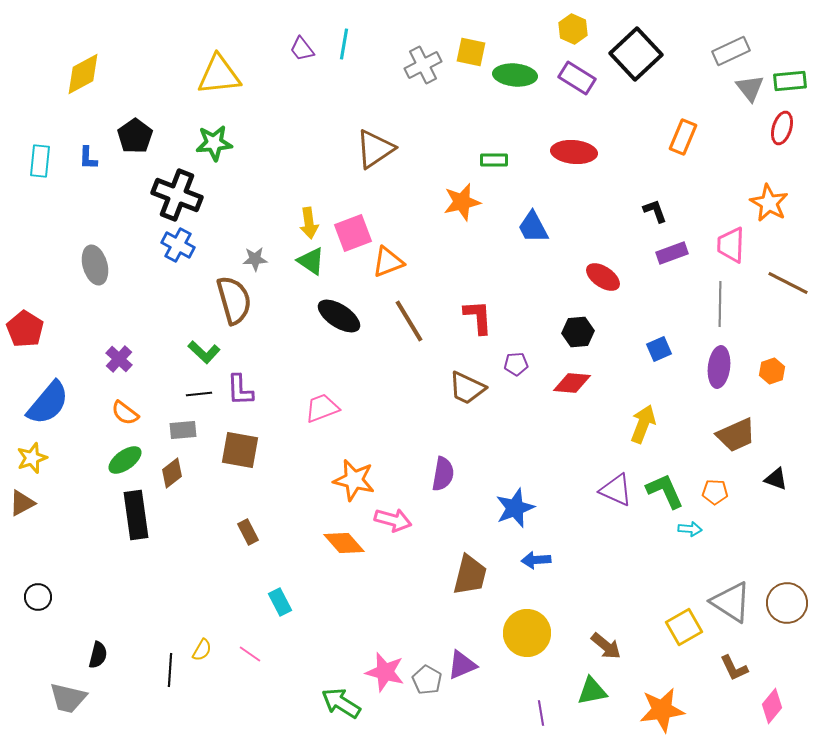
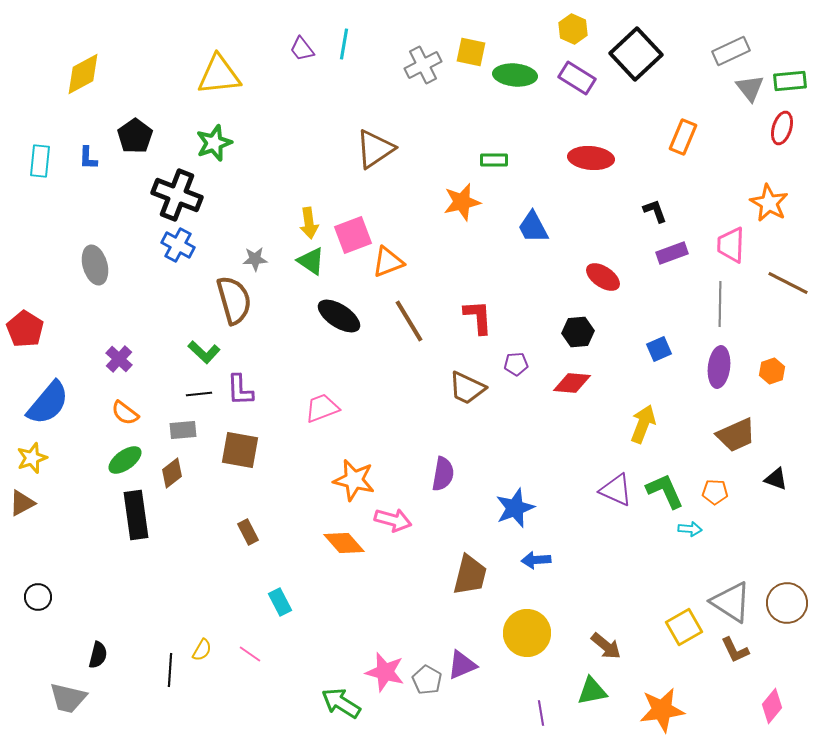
green star at (214, 143): rotated 15 degrees counterclockwise
red ellipse at (574, 152): moved 17 px right, 6 px down
pink square at (353, 233): moved 2 px down
brown L-shape at (734, 668): moved 1 px right, 18 px up
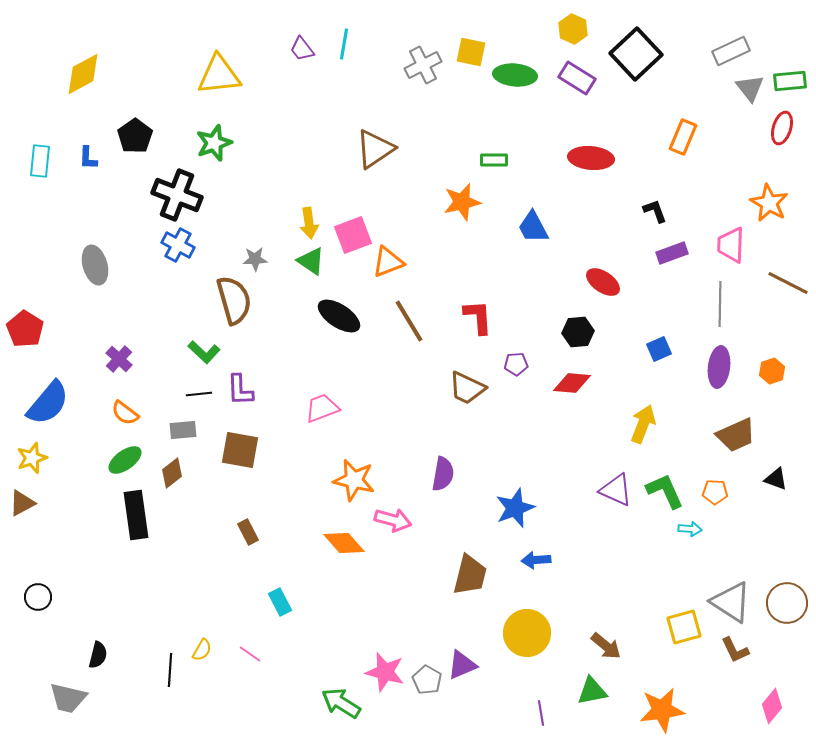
red ellipse at (603, 277): moved 5 px down
yellow square at (684, 627): rotated 15 degrees clockwise
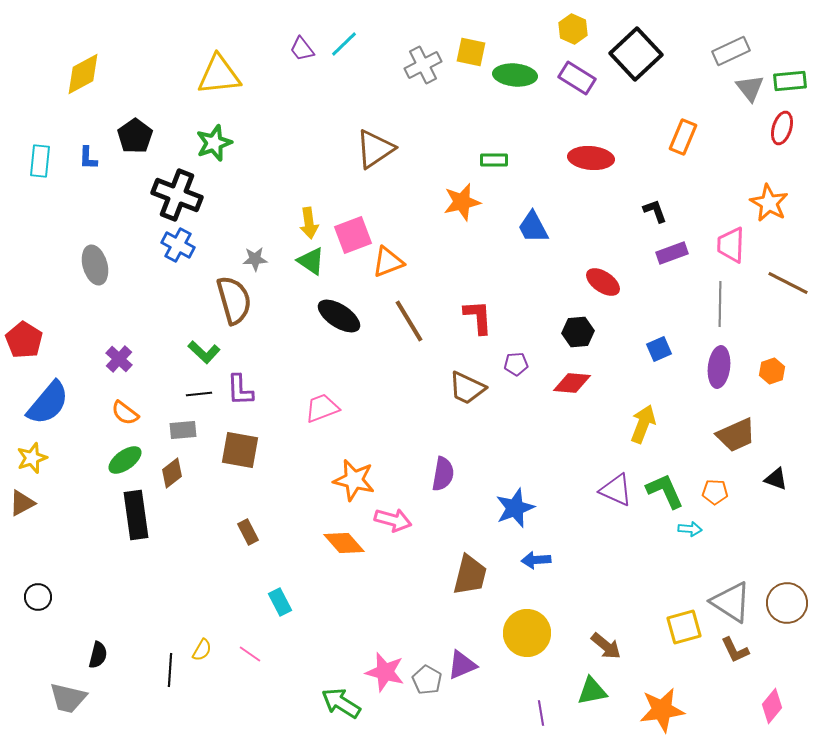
cyan line at (344, 44): rotated 36 degrees clockwise
red pentagon at (25, 329): moved 1 px left, 11 px down
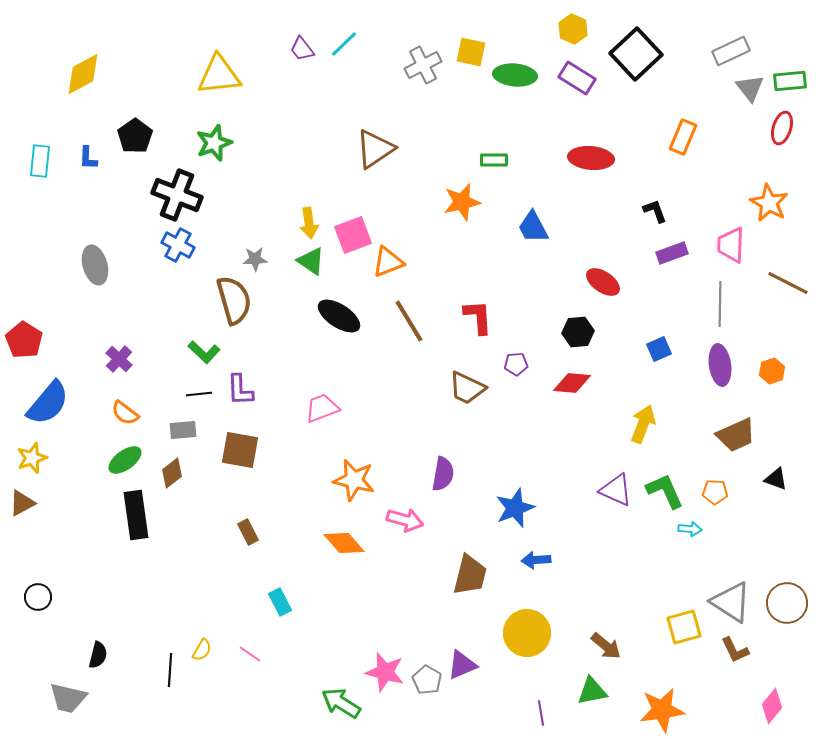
purple ellipse at (719, 367): moved 1 px right, 2 px up; rotated 15 degrees counterclockwise
pink arrow at (393, 520): moved 12 px right
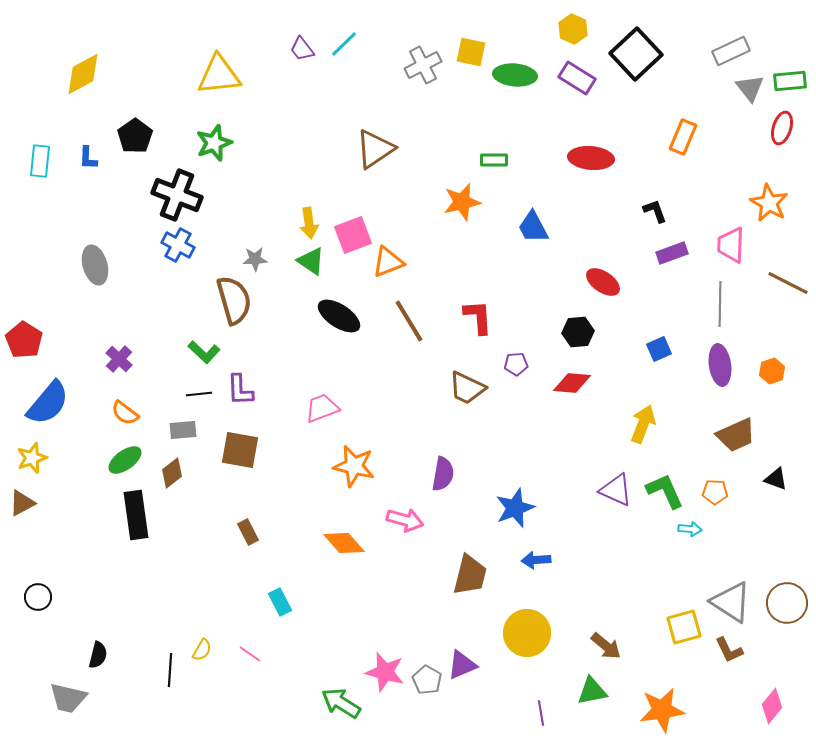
orange star at (354, 480): moved 14 px up
brown L-shape at (735, 650): moved 6 px left
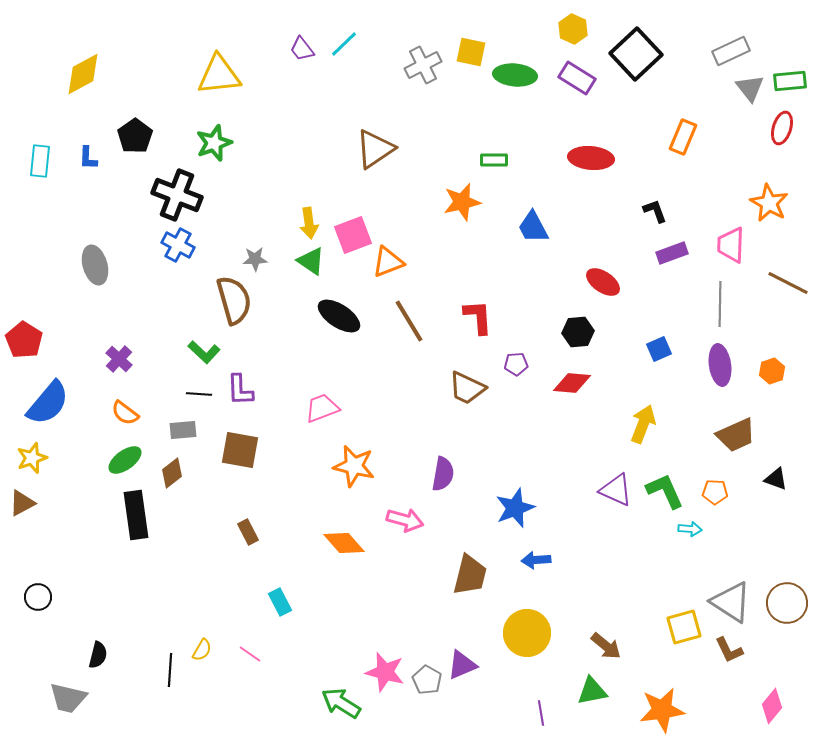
black line at (199, 394): rotated 10 degrees clockwise
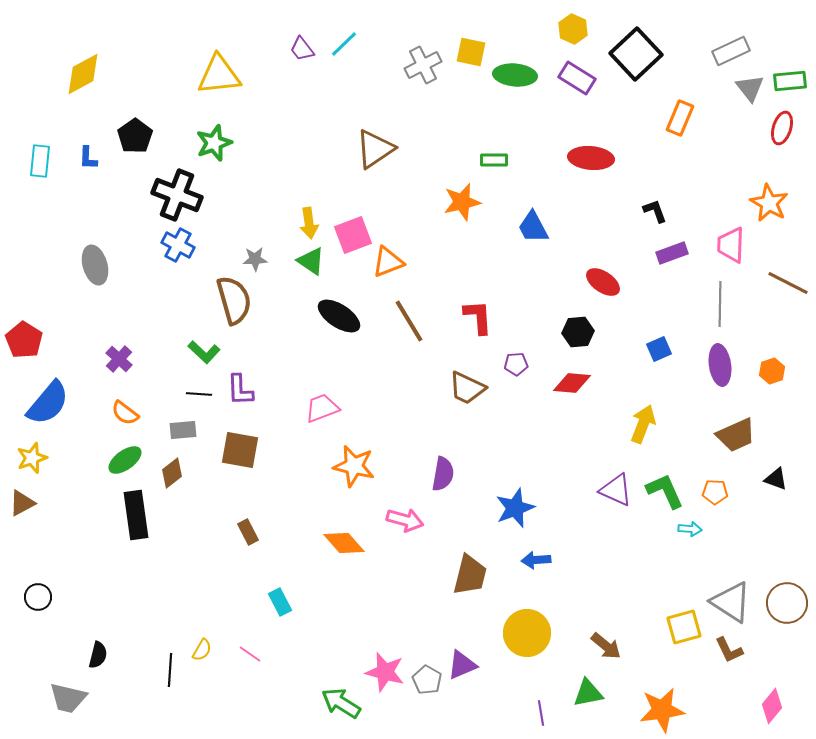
orange rectangle at (683, 137): moved 3 px left, 19 px up
green triangle at (592, 691): moved 4 px left, 2 px down
